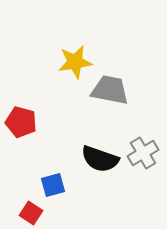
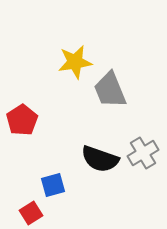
gray trapezoid: rotated 123 degrees counterclockwise
red pentagon: moved 1 px right, 2 px up; rotated 24 degrees clockwise
red square: rotated 25 degrees clockwise
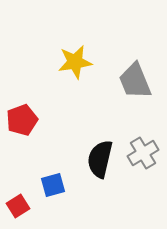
gray trapezoid: moved 25 px right, 9 px up
red pentagon: rotated 12 degrees clockwise
black semicircle: rotated 84 degrees clockwise
red square: moved 13 px left, 7 px up
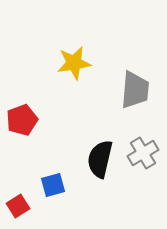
yellow star: moved 1 px left, 1 px down
gray trapezoid: moved 9 px down; rotated 153 degrees counterclockwise
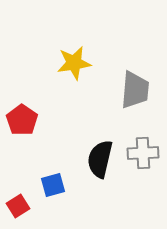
red pentagon: rotated 16 degrees counterclockwise
gray cross: rotated 28 degrees clockwise
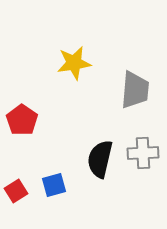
blue square: moved 1 px right
red square: moved 2 px left, 15 px up
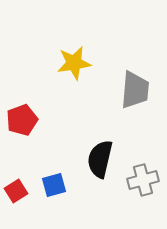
red pentagon: rotated 16 degrees clockwise
gray cross: moved 27 px down; rotated 12 degrees counterclockwise
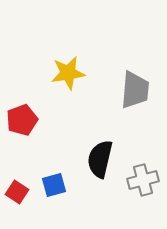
yellow star: moved 6 px left, 10 px down
red square: moved 1 px right, 1 px down; rotated 25 degrees counterclockwise
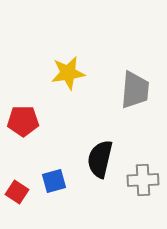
red pentagon: moved 1 px right, 1 px down; rotated 20 degrees clockwise
gray cross: rotated 12 degrees clockwise
blue square: moved 4 px up
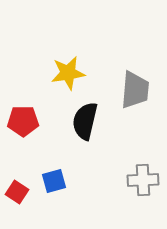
black semicircle: moved 15 px left, 38 px up
